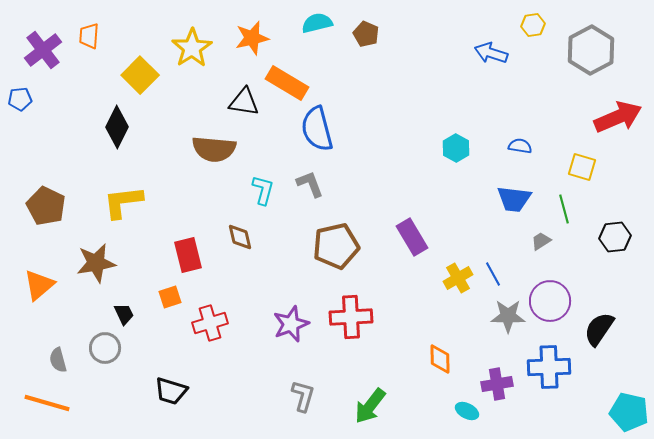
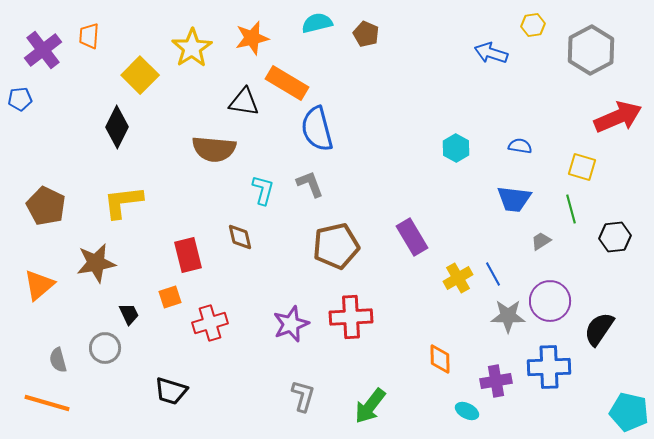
green line at (564, 209): moved 7 px right
black trapezoid at (124, 314): moved 5 px right
purple cross at (497, 384): moved 1 px left, 3 px up
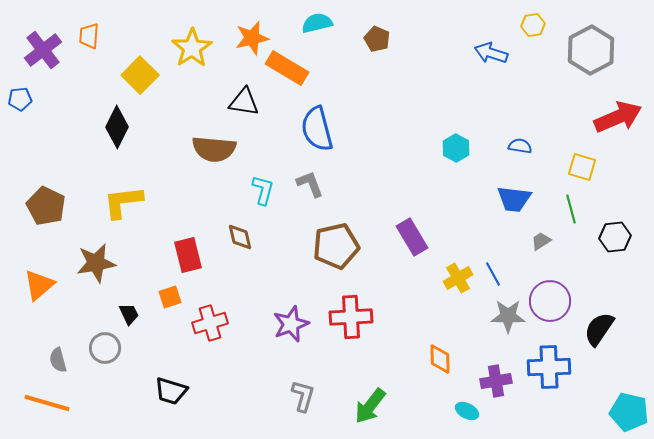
brown pentagon at (366, 34): moved 11 px right, 5 px down
orange rectangle at (287, 83): moved 15 px up
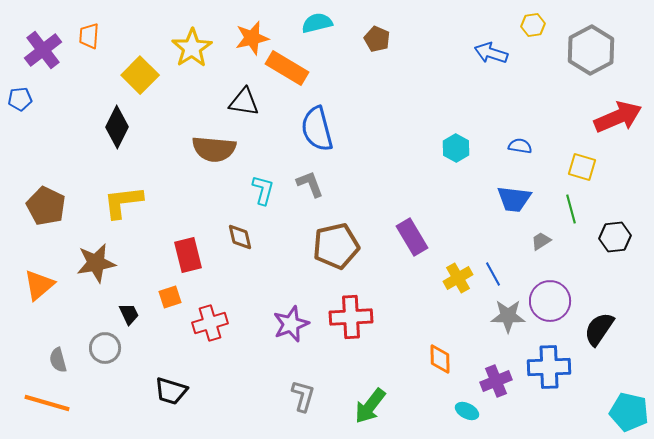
purple cross at (496, 381): rotated 12 degrees counterclockwise
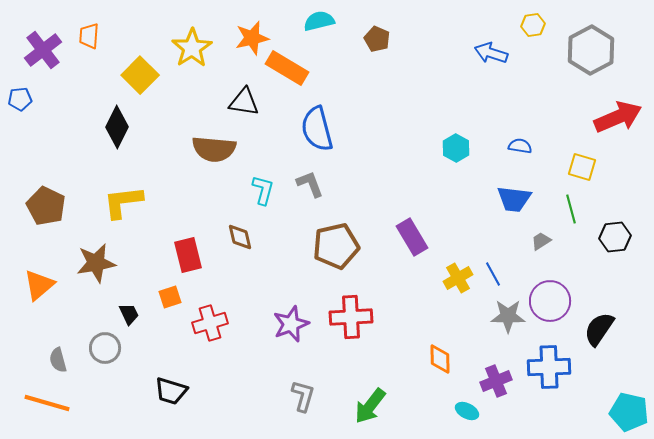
cyan semicircle at (317, 23): moved 2 px right, 2 px up
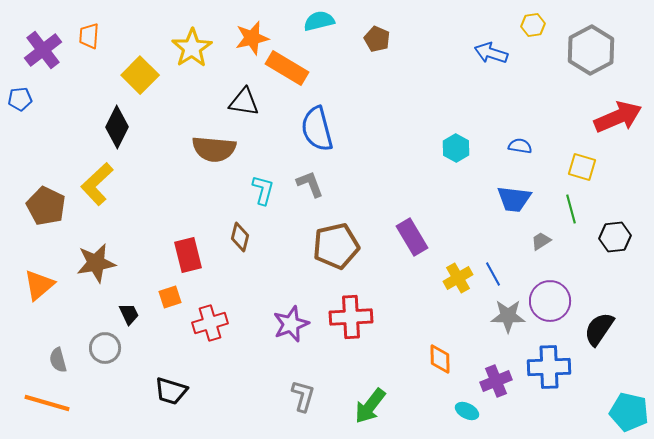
yellow L-shape at (123, 202): moved 26 px left, 18 px up; rotated 36 degrees counterclockwise
brown diamond at (240, 237): rotated 28 degrees clockwise
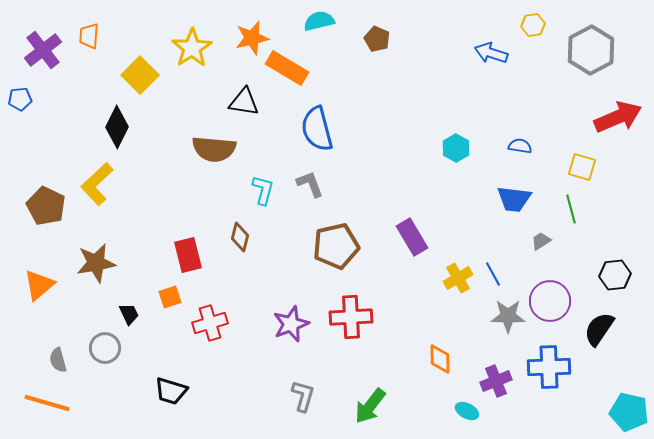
black hexagon at (615, 237): moved 38 px down
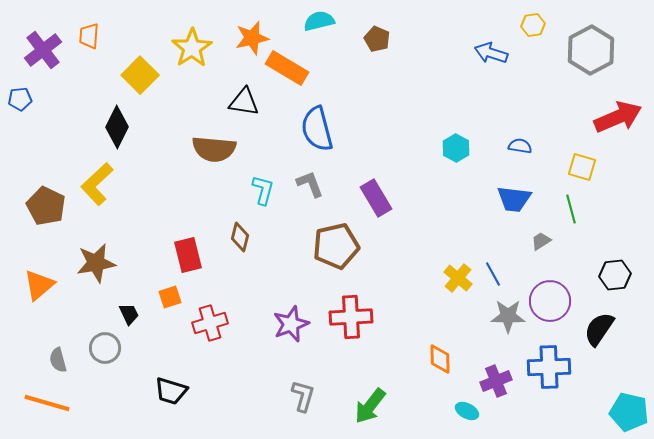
purple rectangle at (412, 237): moved 36 px left, 39 px up
yellow cross at (458, 278): rotated 20 degrees counterclockwise
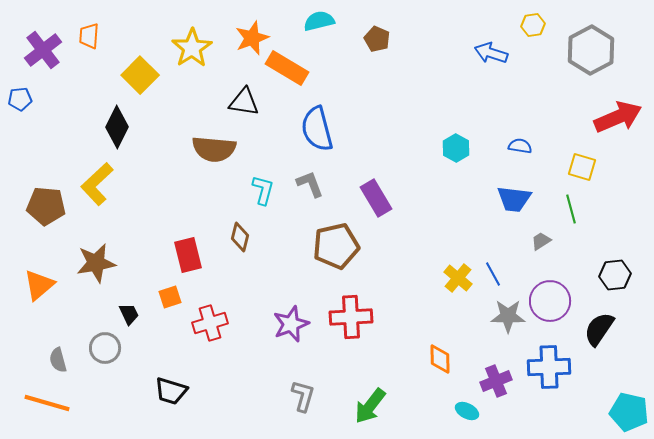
orange star at (252, 38): rotated 8 degrees counterclockwise
brown pentagon at (46, 206): rotated 21 degrees counterclockwise
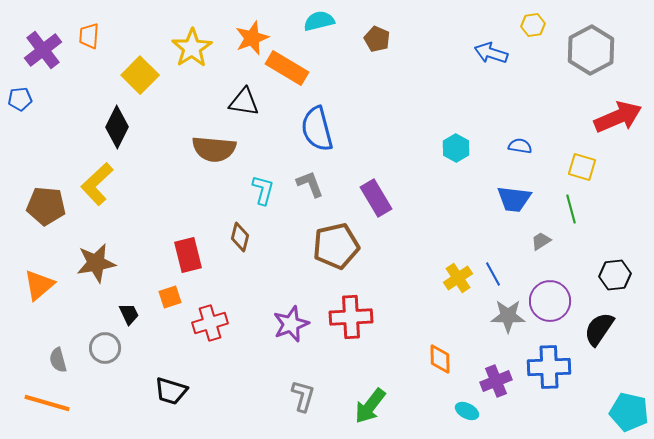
yellow cross at (458, 278): rotated 16 degrees clockwise
